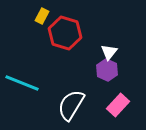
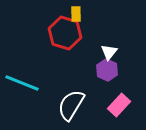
yellow rectangle: moved 34 px right, 2 px up; rotated 28 degrees counterclockwise
pink rectangle: moved 1 px right
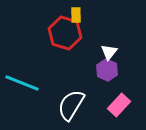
yellow rectangle: moved 1 px down
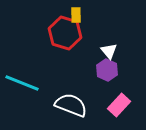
white triangle: moved 1 px up; rotated 18 degrees counterclockwise
white semicircle: rotated 80 degrees clockwise
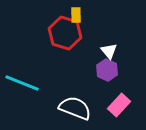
white semicircle: moved 4 px right, 3 px down
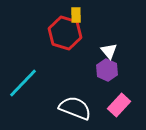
cyan line: moved 1 px right; rotated 68 degrees counterclockwise
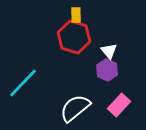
red hexagon: moved 9 px right, 4 px down
white semicircle: rotated 60 degrees counterclockwise
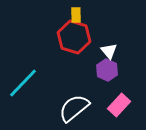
white semicircle: moved 1 px left
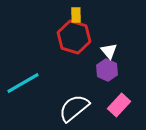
cyan line: rotated 16 degrees clockwise
